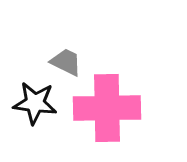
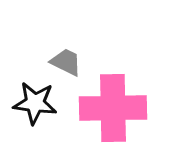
pink cross: moved 6 px right
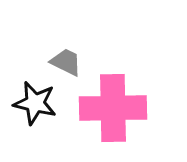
black star: rotated 6 degrees clockwise
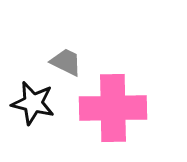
black star: moved 2 px left
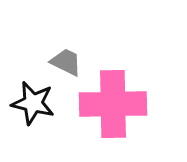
pink cross: moved 4 px up
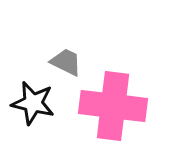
pink cross: moved 2 px down; rotated 8 degrees clockwise
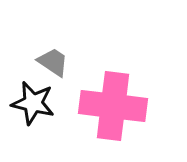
gray trapezoid: moved 13 px left; rotated 8 degrees clockwise
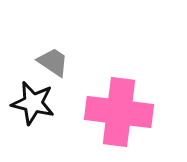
pink cross: moved 6 px right, 6 px down
